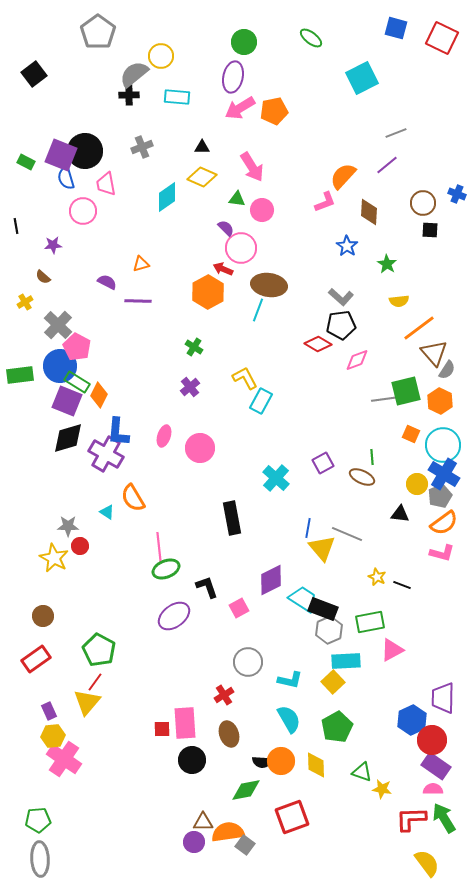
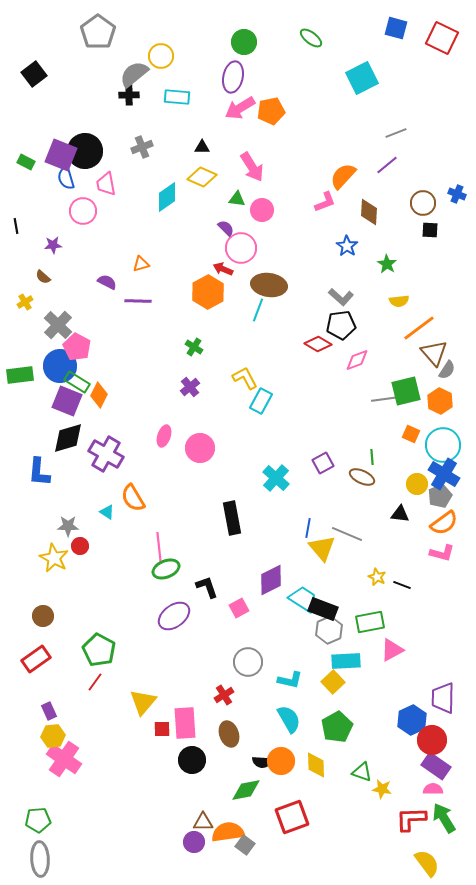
orange pentagon at (274, 111): moved 3 px left
blue L-shape at (118, 432): moved 79 px left, 40 px down
yellow triangle at (87, 702): moved 56 px right
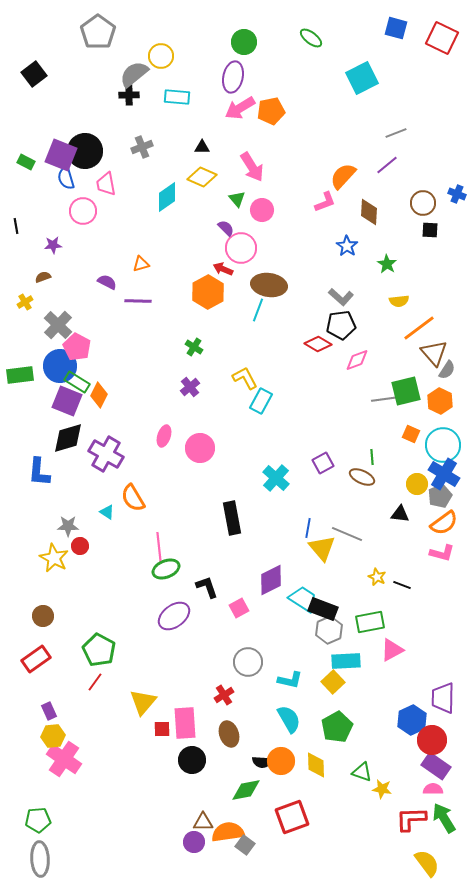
green triangle at (237, 199): rotated 42 degrees clockwise
brown semicircle at (43, 277): rotated 119 degrees clockwise
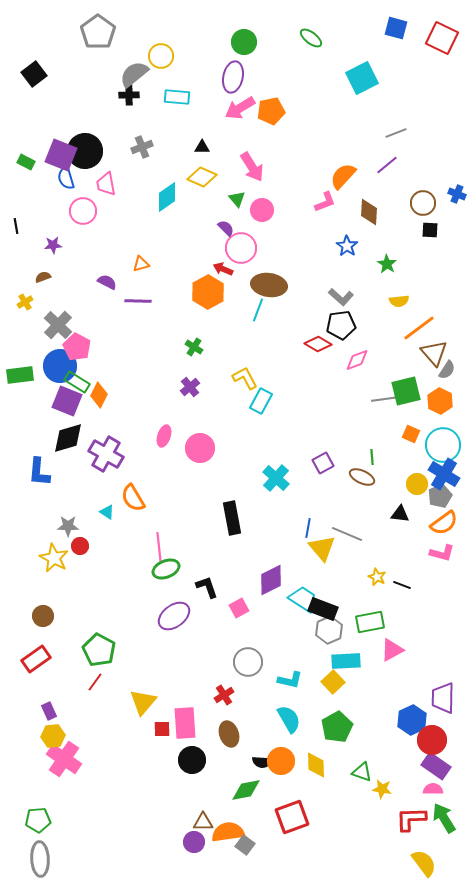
yellow semicircle at (427, 863): moved 3 px left
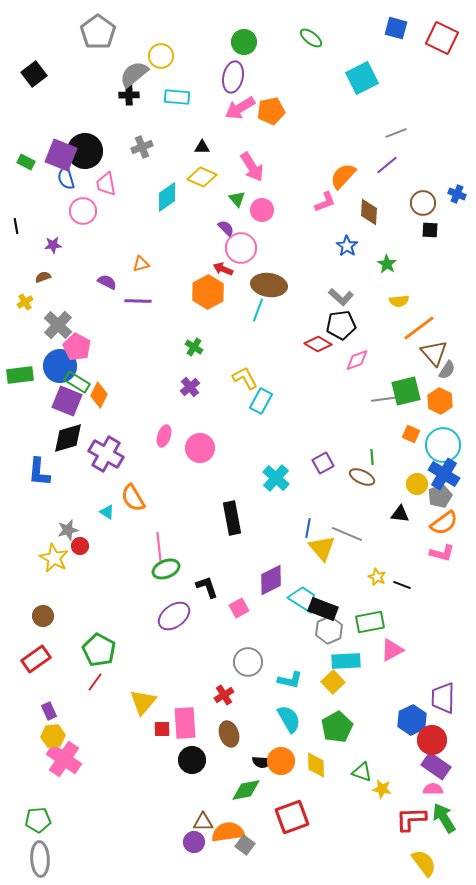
gray star at (68, 526): moved 4 px down; rotated 15 degrees counterclockwise
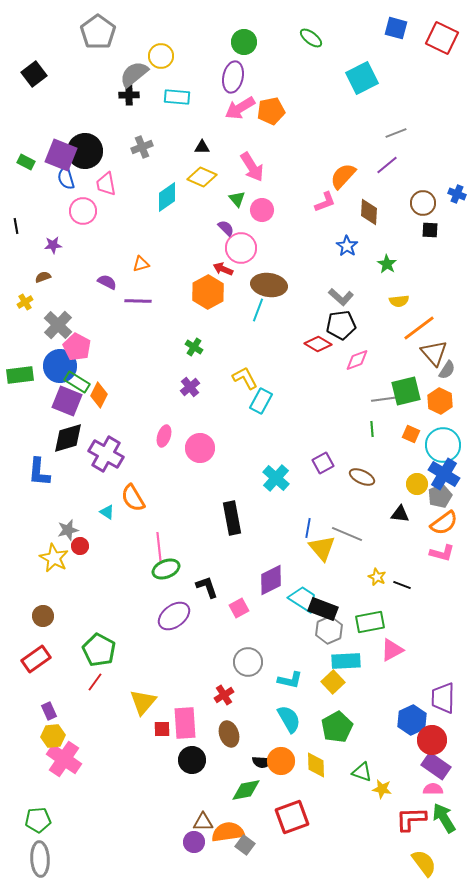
green line at (372, 457): moved 28 px up
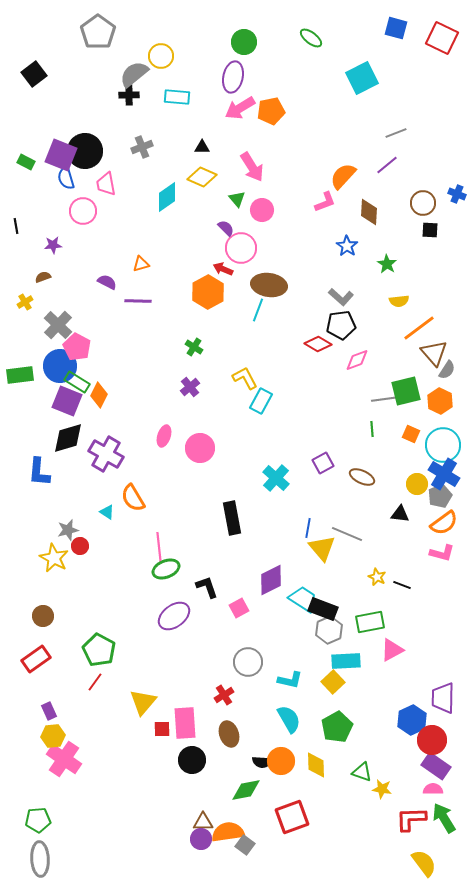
purple circle at (194, 842): moved 7 px right, 3 px up
